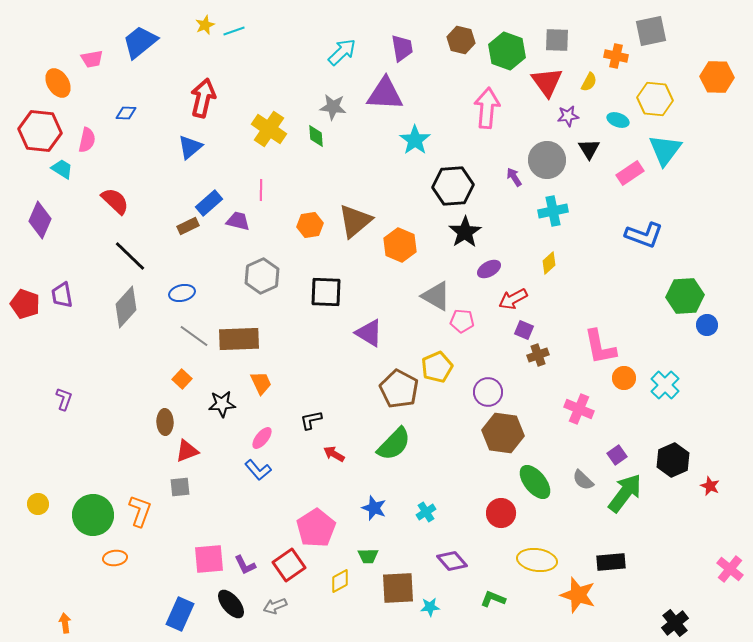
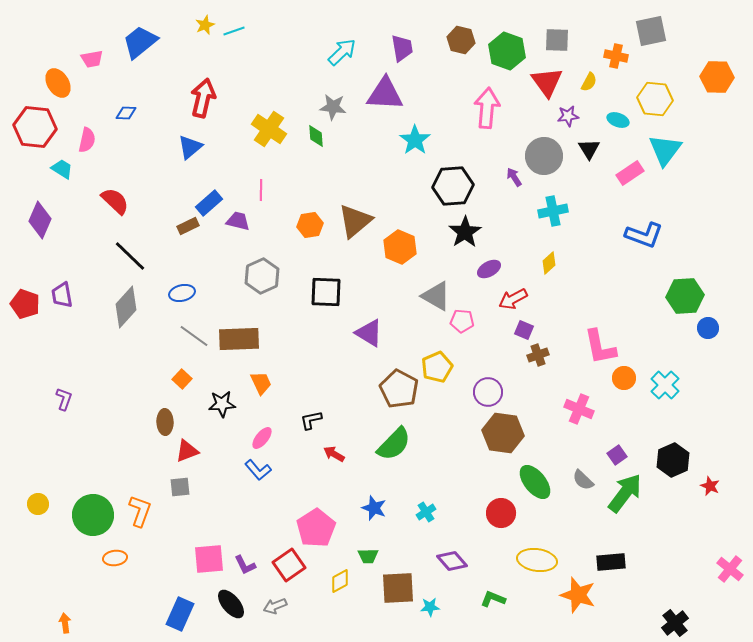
red hexagon at (40, 131): moved 5 px left, 4 px up
gray circle at (547, 160): moved 3 px left, 4 px up
orange hexagon at (400, 245): moved 2 px down
blue circle at (707, 325): moved 1 px right, 3 px down
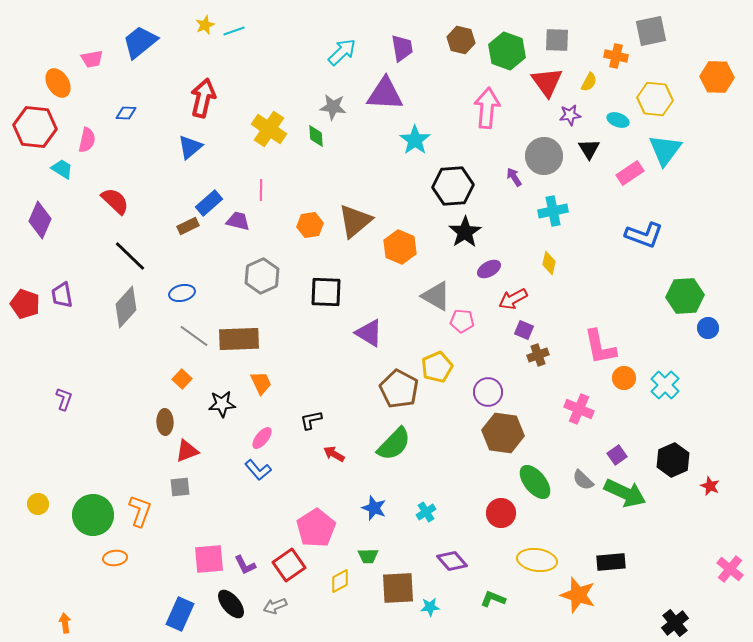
purple star at (568, 116): moved 2 px right, 1 px up
yellow diamond at (549, 263): rotated 35 degrees counterclockwise
green arrow at (625, 493): rotated 78 degrees clockwise
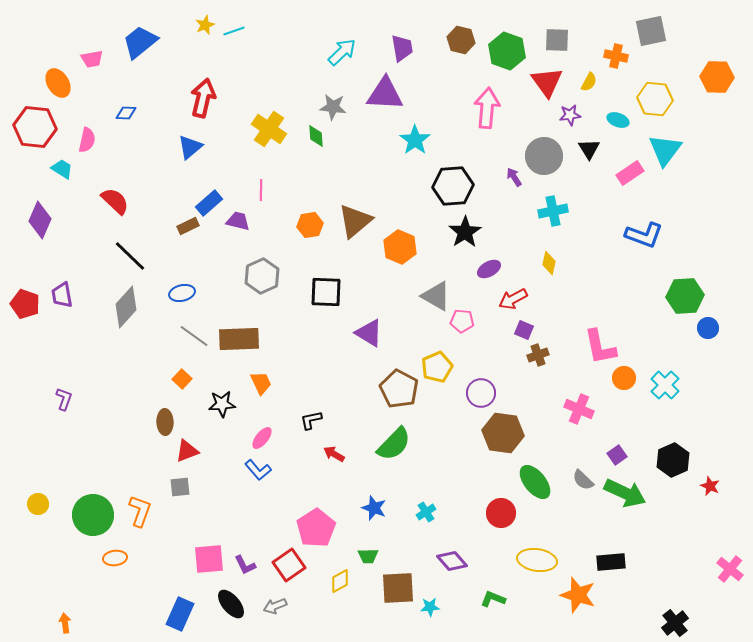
purple circle at (488, 392): moved 7 px left, 1 px down
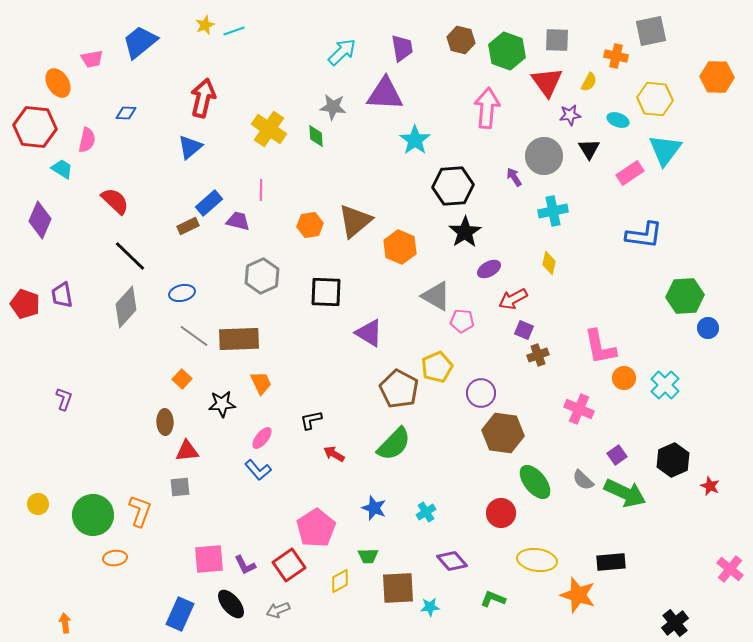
blue L-shape at (644, 235): rotated 12 degrees counterclockwise
red triangle at (187, 451): rotated 15 degrees clockwise
gray arrow at (275, 606): moved 3 px right, 4 px down
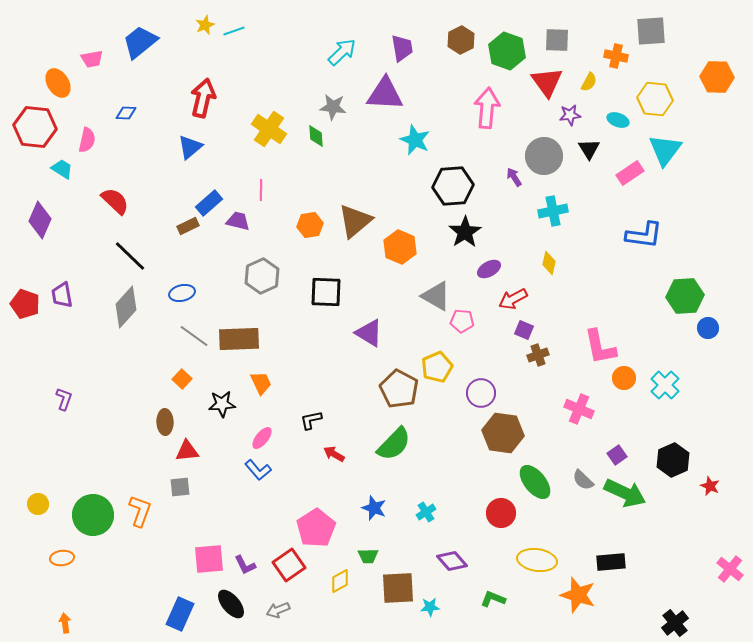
gray square at (651, 31): rotated 8 degrees clockwise
brown hexagon at (461, 40): rotated 20 degrees clockwise
cyan star at (415, 140): rotated 12 degrees counterclockwise
orange ellipse at (115, 558): moved 53 px left
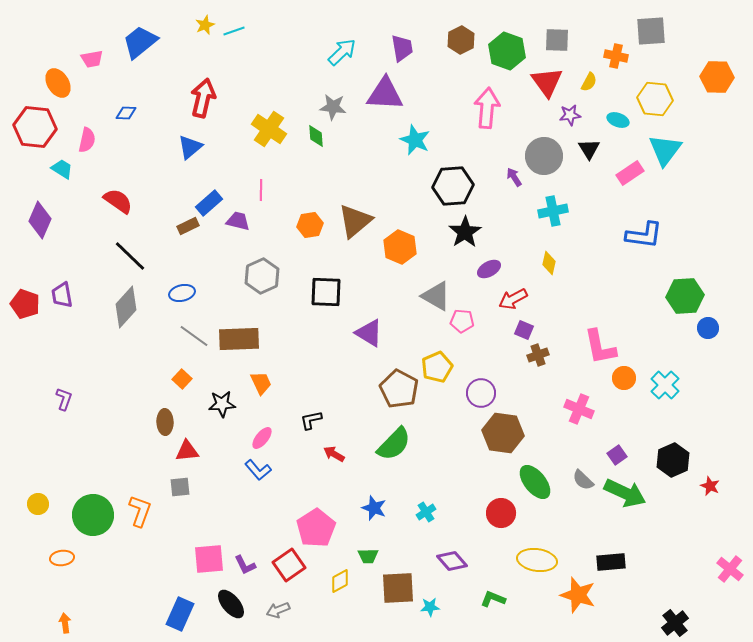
red semicircle at (115, 201): moved 3 px right; rotated 8 degrees counterclockwise
